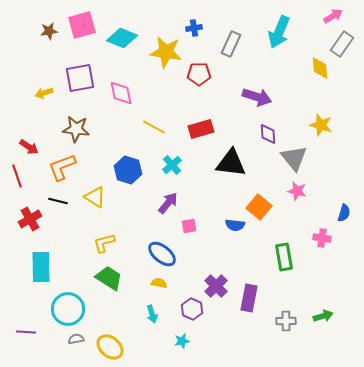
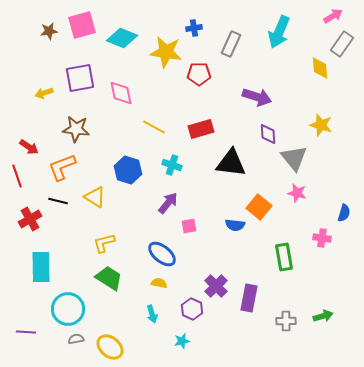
cyan cross at (172, 165): rotated 30 degrees counterclockwise
pink star at (297, 191): moved 2 px down
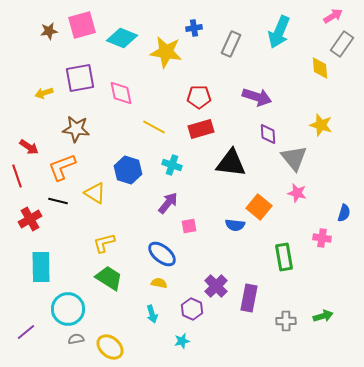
red pentagon at (199, 74): moved 23 px down
yellow triangle at (95, 197): moved 4 px up
purple line at (26, 332): rotated 42 degrees counterclockwise
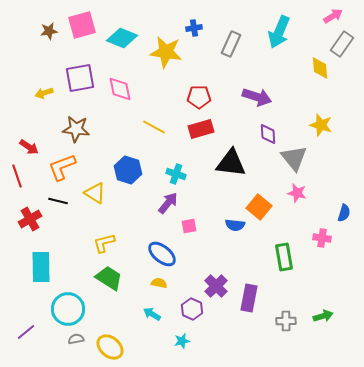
pink diamond at (121, 93): moved 1 px left, 4 px up
cyan cross at (172, 165): moved 4 px right, 9 px down
cyan arrow at (152, 314): rotated 138 degrees clockwise
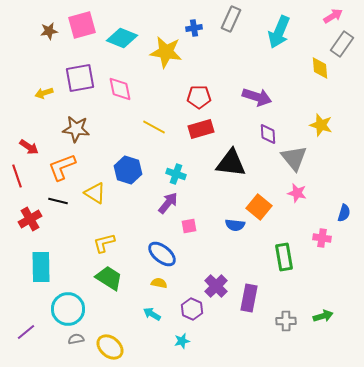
gray rectangle at (231, 44): moved 25 px up
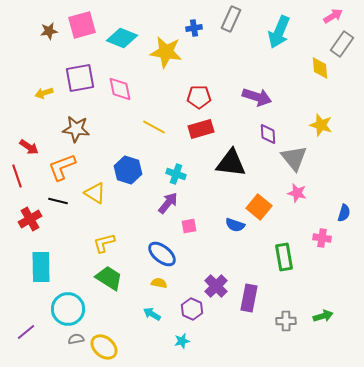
blue semicircle at (235, 225): rotated 12 degrees clockwise
yellow ellipse at (110, 347): moved 6 px left
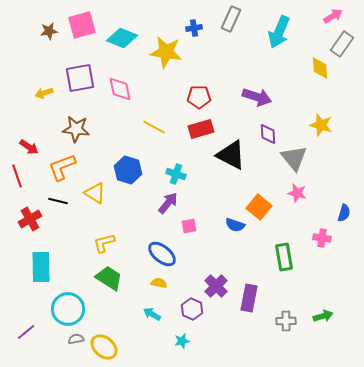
black triangle at (231, 163): moved 8 px up; rotated 20 degrees clockwise
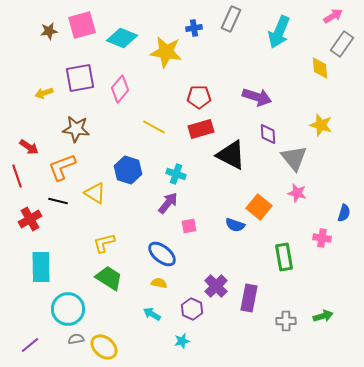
pink diamond at (120, 89): rotated 52 degrees clockwise
purple line at (26, 332): moved 4 px right, 13 px down
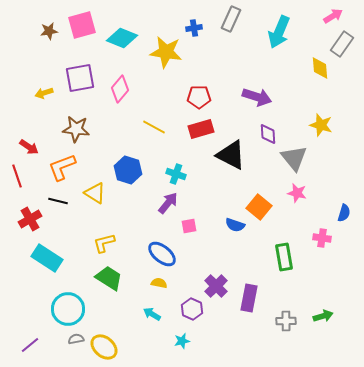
cyan rectangle at (41, 267): moved 6 px right, 9 px up; rotated 56 degrees counterclockwise
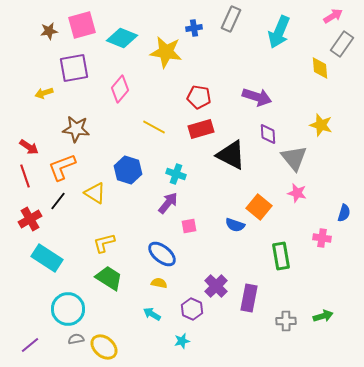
purple square at (80, 78): moved 6 px left, 10 px up
red pentagon at (199, 97): rotated 10 degrees clockwise
red line at (17, 176): moved 8 px right
black line at (58, 201): rotated 66 degrees counterclockwise
green rectangle at (284, 257): moved 3 px left, 1 px up
